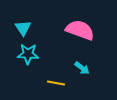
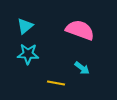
cyan triangle: moved 2 px right, 2 px up; rotated 24 degrees clockwise
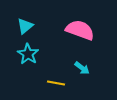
cyan star: rotated 30 degrees clockwise
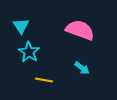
cyan triangle: moved 4 px left; rotated 24 degrees counterclockwise
cyan star: moved 1 px right, 2 px up
yellow line: moved 12 px left, 3 px up
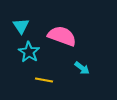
pink semicircle: moved 18 px left, 6 px down
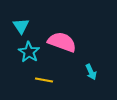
pink semicircle: moved 6 px down
cyan arrow: moved 9 px right, 4 px down; rotated 28 degrees clockwise
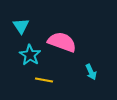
cyan star: moved 1 px right, 3 px down
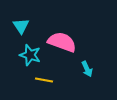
cyan star: rotated 15 degrees counterclockwise
cyan arrow: moved 4 px left, 3 px up
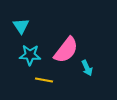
pink semicircle: moved 4 px right, 8 px down; rotated 108 degrees clockwise
cyan star: rotated 15 degrees counterclockwise
cyan arrow: moved 1 px up
